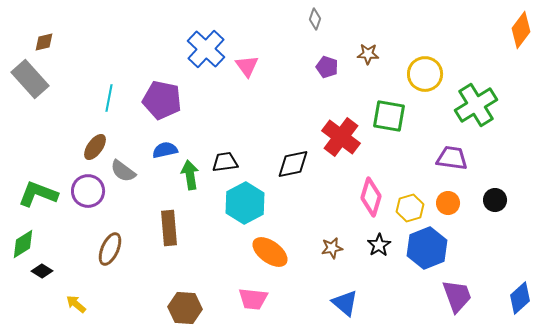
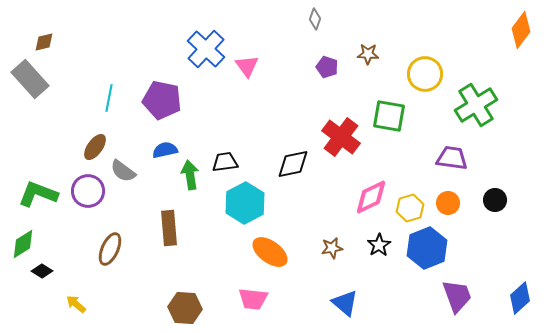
pink diamond at (371, 197): rotated 48 degrees clockwise
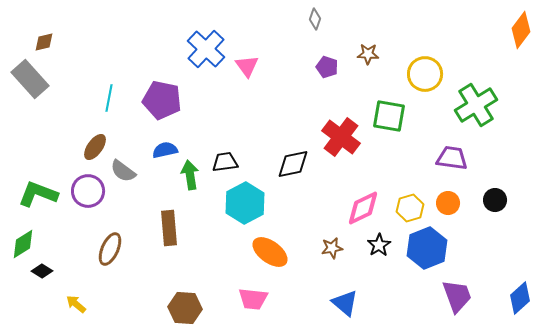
pink diamond at (371, 197): moved 8 px left, 11 px down
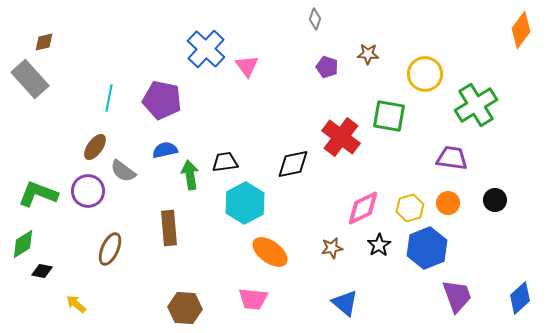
black diamond at (42, 271): rotated 20 degrees counterclockwise
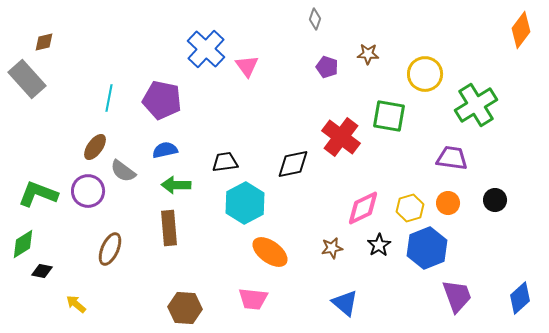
gray rectangle at (30, 79): moved 3 px left
green arrow at (190, 175): moved 14 px left, 10 px down; rotated 80 degrees counterclockwise
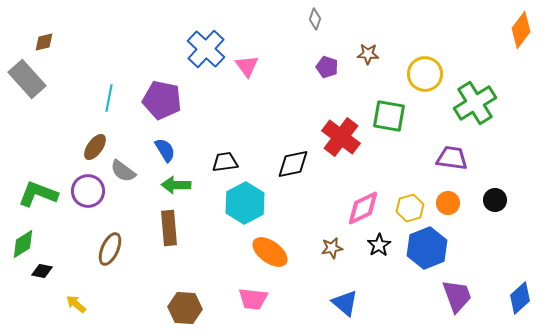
green cross at (476, 105): moved 1 px left, 2 px up
blue semicircle at (165, 150): rotated 70 degrees clockwise
